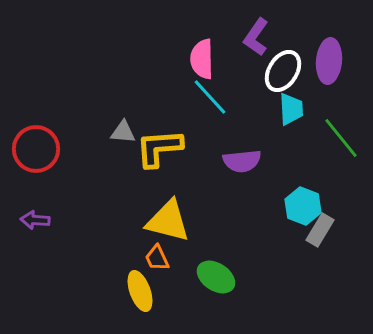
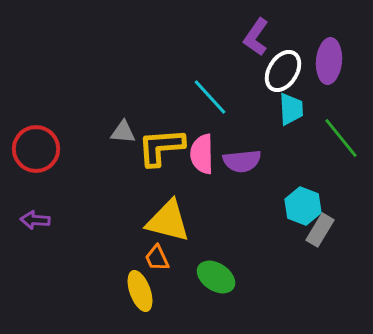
pink semicircle: moved 95 px down
yellow L-shape: moved 2 px right, 1 px up
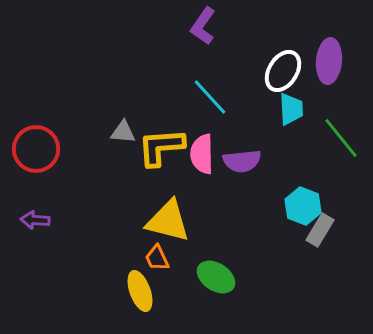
purple L-shape: moved 53 px left, 11 px up
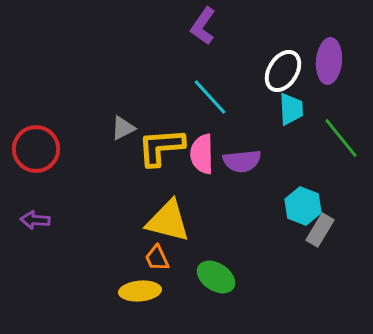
gray triangle: moved 4 px up; rotated 32 degrees counterclockwise
yellow ellipse: rotated 75 degrees counterclockwise
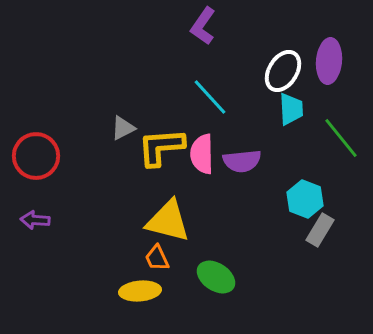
red circle: moved 7 px down
cyan hexagon: moved 2 px right, 7 px up
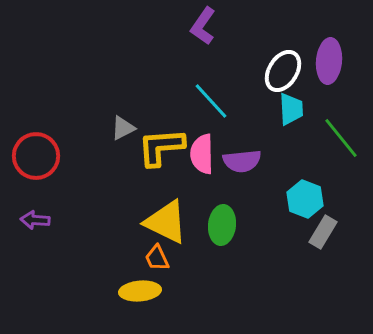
cyan line: moved 1 px right, 4 px down
yellow triangle: moved 2 px left, 1 px down; rotated 12 degrees clockwise
gray rectangle: moved 3 px right, 2 px down
green ellipse: moved 6 px right, 52 px up; rotated 63 degrees clockwise
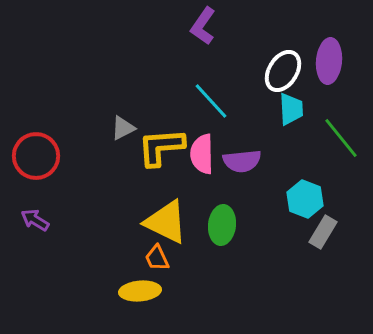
purple arrow: rotated 28 degrees clockwise
